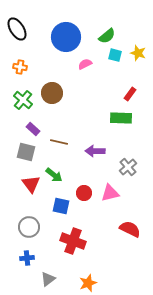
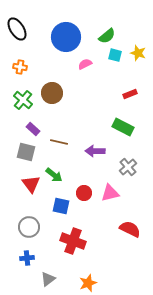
red rectangle: rotated 32 degrees clockwise
green rectangle: moved 2 px right, 9 px down; rotated 25 degrees clockwise
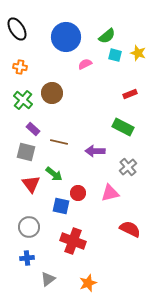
green arrow: moved 1 px up
red circle: moved 6 px left
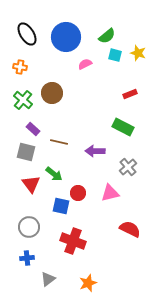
black ellipse: moved 10 px right, 5 px down
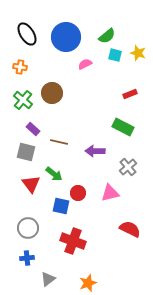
gray circle: moved 1 px left, 1 px down
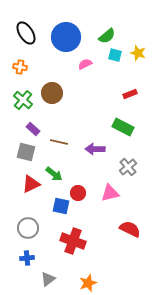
black ellipse: moved 1 px left, 1 px up
purple arrow: moved 2 px up
red triangle: rotated 42 degrees clockwise
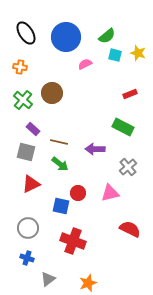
green arrow: moved 6 px right, 10 px up
blue cross: rotated 24 degrees clockwise
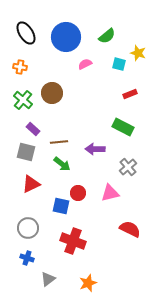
cyan square: moved 4 px right, 9 px down
brown line: rotated 18 degrees counterclockwise
green arrow: moved 2 px right
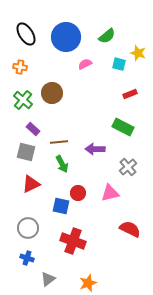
black ellipse: moved 1 px down
green arrow: rotated 24 degrees clockwise
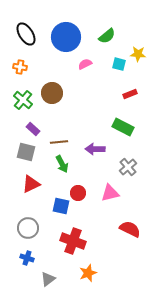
yellow star: moved 1 px down; rotated 14 degrees counterclockwise
orange star: moved 10 px up
